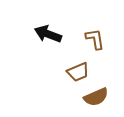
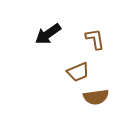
black arrow: rotated 56 degrees counterclockwise
brown semicircle: rotated 15 degrees clockwise
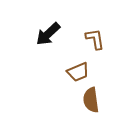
black arrow: rotated 8 degrees counterclockwise
brown semicircle: moved 5 px left, 3 px down; rotated 90 degrees clockwise
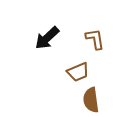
black arrow: moved 1 px left, 4 px down
